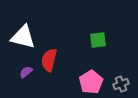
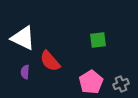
white triangle: moved 1 px down; rotated 12 degrees clockwise
red semicircle: moved 1 px right, 1 px down; rotated 55 degrees counterclockwise
purple semicircle: moved 1 px left; rotated 48 degrees counterclockwise
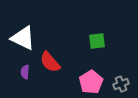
green square: moved 1 px left, 1 px down
red semicircle: moved 1 px down
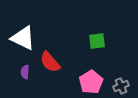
gray cross: moved 2 px down
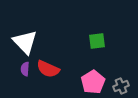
white triangle: moved 2 px right, 4 px down; rotated 20 degrees clockwise
red semicircle: moved 2 px left, 7 px down; rotated 25 degrees counterclockwise
purple semicircle: moved 3 px up
pink pentagon: moved 2 px right
